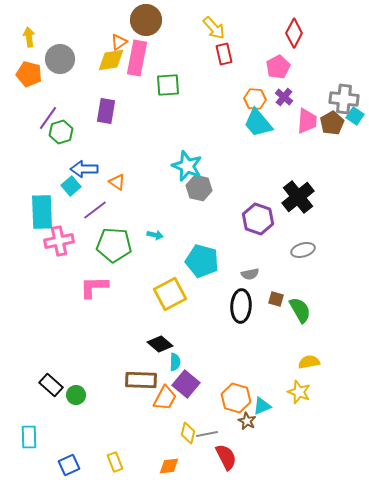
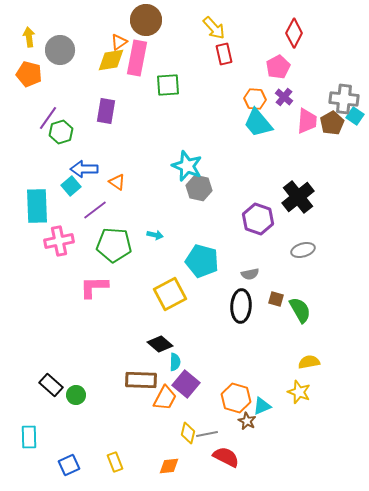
gray circle at (60, 59): moved 9 px up
cyan rectangle at (42, 212): moved 5 px left, 6 px up
red semicircle at (226, 457): rotated 36 degrees counterclockwise
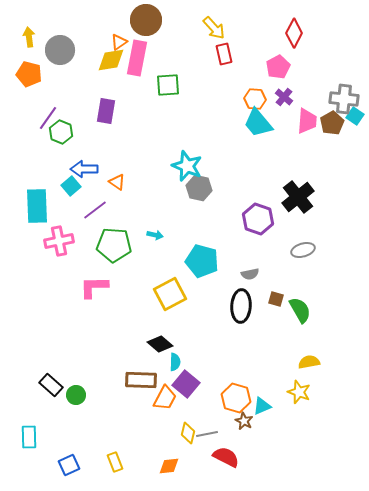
green hexagon at (61, 132): rotated 20 degrees counterclockwise
brown star at (247, 421): moved 3 px left
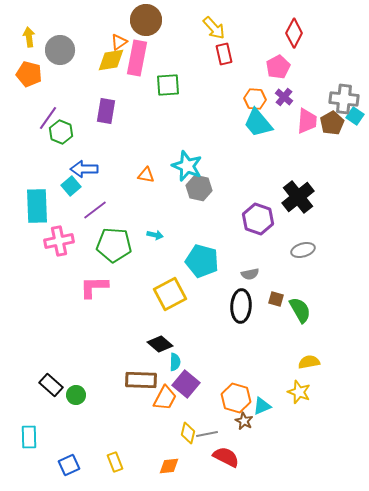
orange triangle at (117, 182): moved 29 px right, 7 px up; rotated 24 degrees counterclockwise
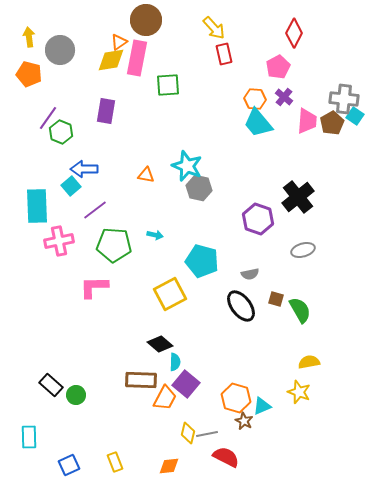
black ellipse at (241, 306): rotated 40 degrees counterclockwise
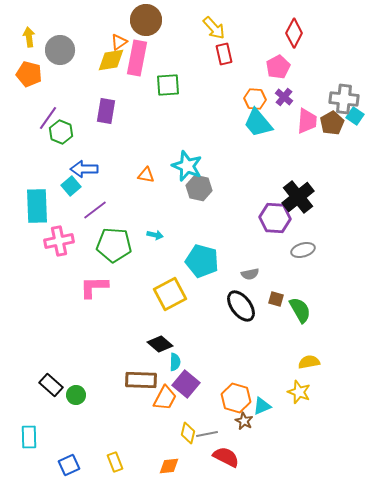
purple hexagon at (258, 219): moved 17 px right, 1 px up; rotated 16 degrees counterclockwise
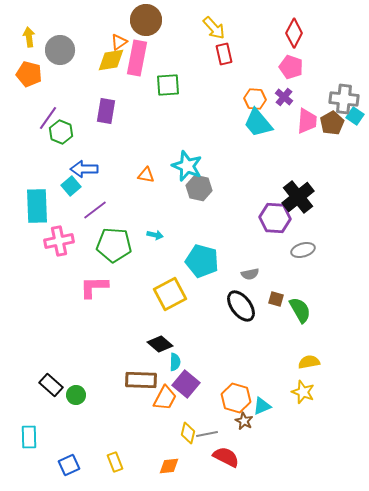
pink pentagon at (278, 67): moved 13 px right; rotated 25 degrees counterclockwise
yellow star at (299, 392): moved 4 px right
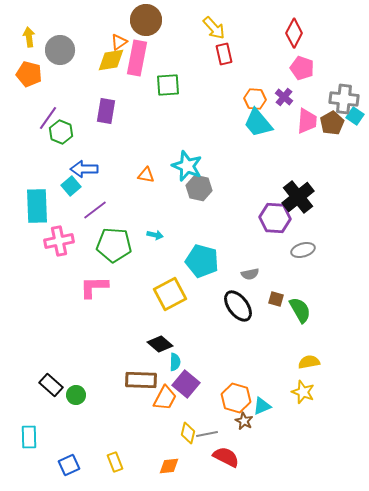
pink pentagon at (291, 67): moved 11 px right, 1 px down
black ellipse at (241, 306): moved 3 px left
